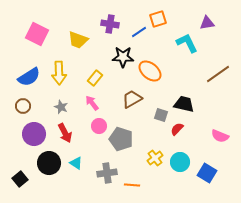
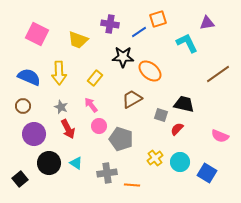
blue semicircle: rotated 125 degrees counterclockwise
pink arrow: moved 1 px left, 2 px down
red arrow: moved 3 px right, 4 px up
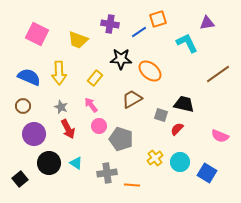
black star: moved 2 px left, 2 px down
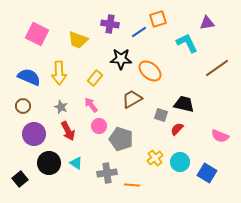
brown line: moved 1 px left, 6 px up
red arrow: moved 2 px down
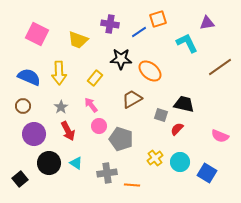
brown line: moved 3 px right, 1 px up
gray star: rotated 16 degrees clockwise
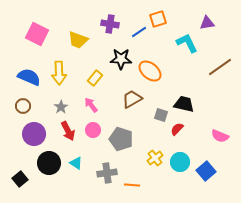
pink circle: moved 6 px left, 4 px down
blue square: moved 1 px left, 2 px up; rotated 18 degrees clockwise
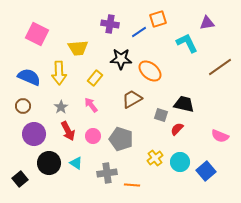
yellow trapezoid: moved 8 px down; rotated 25 degrees counterclockwise
pink circle: moved 6 px down
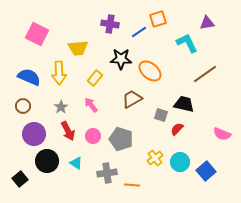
brown line: moved 15 px left, 7 px down
pink semicircle: moved 2 px right, 2 px up
black circle: moved 2 px left, 2 px up
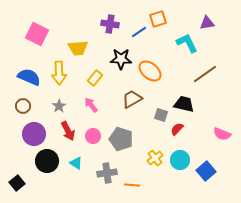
gray star: moved 2 px left, 1 px up
cyan circle: moved 2 px up
black square: moved 3 px left, 4 px down
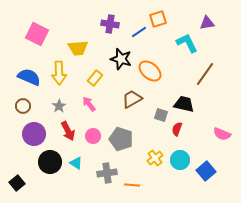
black star: rotated 15 degrees clockwise
brown line: rotated 20 degrees counterclockwise
pink arrow: moved 2 px left, 1 px up
red semicircle: rotated 24 degrees counterclockwise
black circle: moved 3 px right, 1 px down
